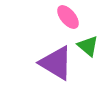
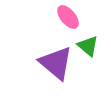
purple triangle: rotated 9 degrees clockwise
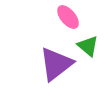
purple triangle: moved 1 px down; rotated 42 degrees clockwise
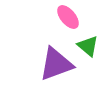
purple triangle: rotated 18 degrees clockwise
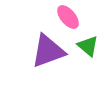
purple triangle: moved 8 px left, 13 px up
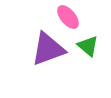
purple triangle: moved 2 px up
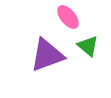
purple triangle: moved 1 px left, 6 px down
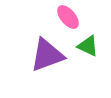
green triangle: rotated 15 degrees counterclockwise
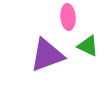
pink ellipse: rotated 35 degrees clockwise
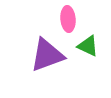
pink ellipse: moved 2 px down
